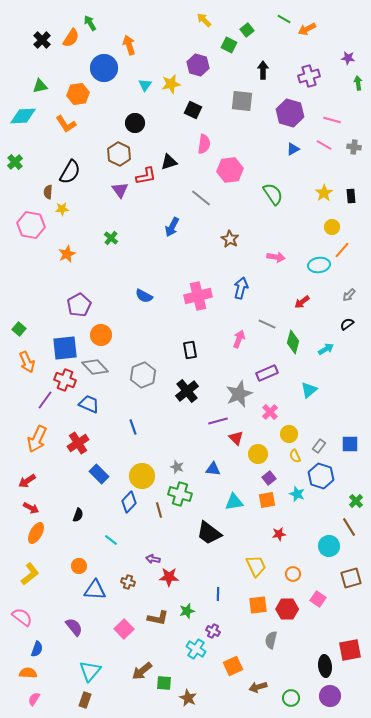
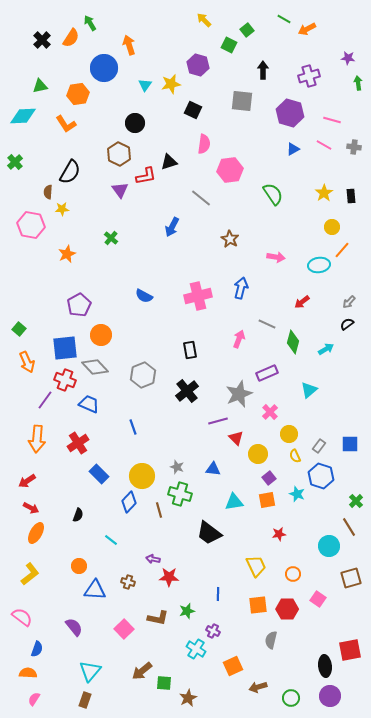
gray arrow at (349, 295): moved 7 px down
orange arrow at (37, 439): rotated 20 degrees counterclockwise
brown star at (188, 698): rotated 18 degrees clockwise
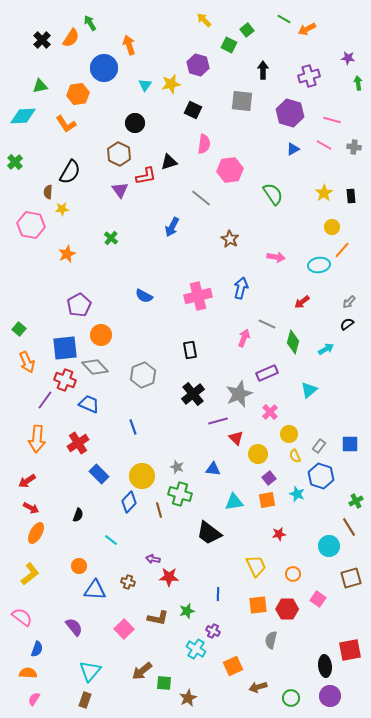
pink arrow at (239, 339): moved 5 px right, 1 px up
black cross at (187, 391): moved 6 px right, 3 px down
green cross at (356, 501): rotated 16 degrees clockwise
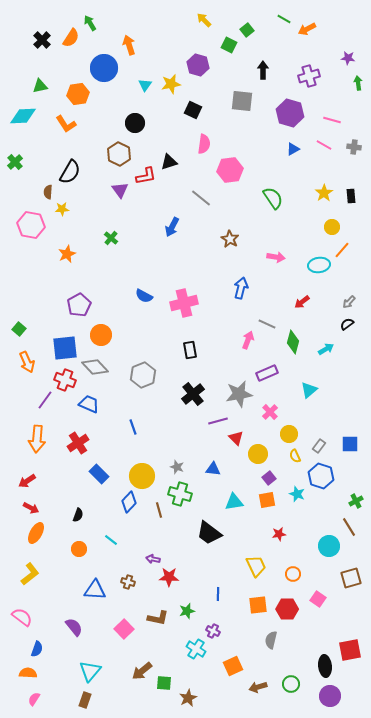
green semicircle at (273, 194): moved 4 px down
pink cross at (198, 296): moved 14 px left, 7 px down
pink arrow at (244, 338): moved 4 px right, 2 px down
gray star at (239, 394): rotated 12 degrees clockwise
orange circle at (79, 566): moved 17 px up
green circle at (291, 698): moved 14 px up
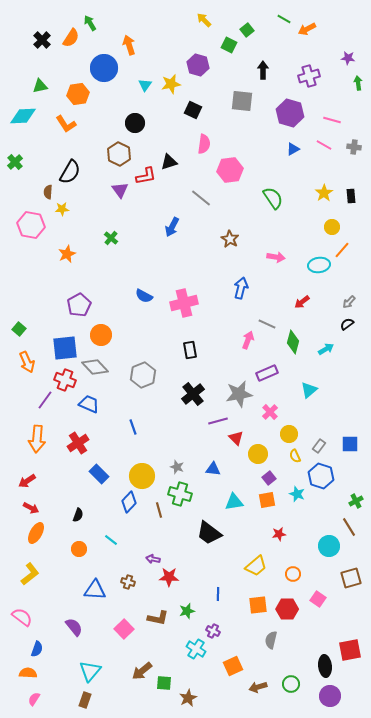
yellow trapezoid at (256, 566): rotated 75 degrees clockwise
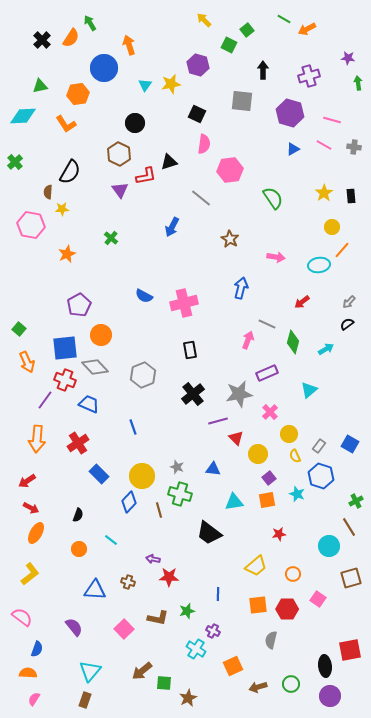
black square at (193, 110): moved 4 px right, 4 px down
blue square at (350, 444): rotated 30 degrees clockwise
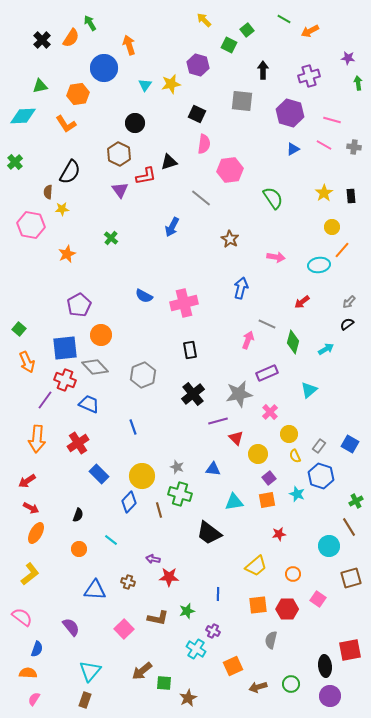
orange arrow at (307, 29): moved 3 px right, 2 px down
purple semicircle at (74, 627): moved 3 px left
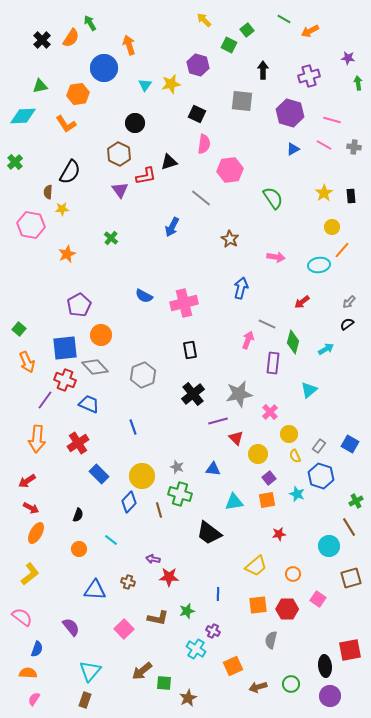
purple rectangle at (267, 373): moved 6 px right, 10 px up; rotated 60 degrees counterclockwise
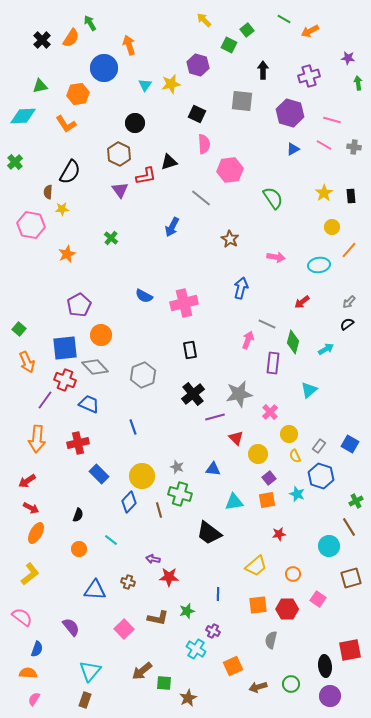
pink semicircle at (204, 144): rotated 12 degrees counterclockwise
orange line at (342, 250): moved 7 px right
purple line at (218, 421): moved 3 px left, 4 px up
red cross at (78, 443): rotated 20 degrees clockwise
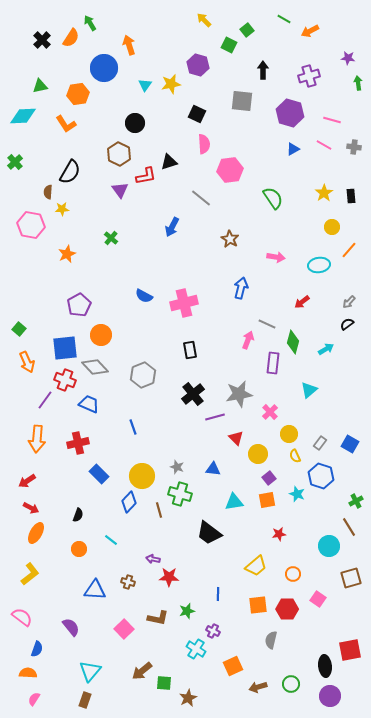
gray rectangle at (319, 446): moved 1 px right, 3 px up
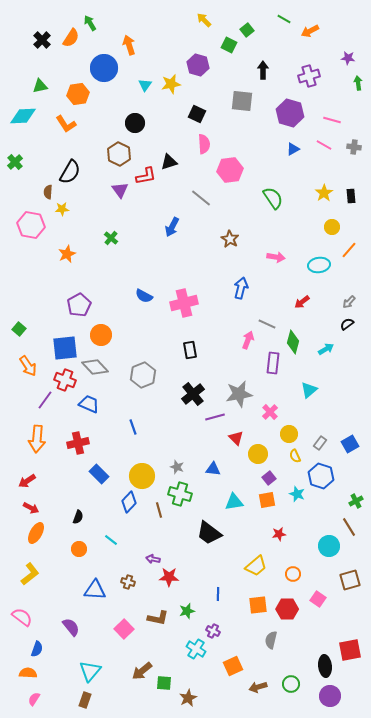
orange arrow at (27, 362): moved 1 px right, 4 px down; rotated 10 degrees counterclockwise
blue square at (350, 444): rotated 30 degrees clockwise
black semicircle at (78, 515): moved 2 px down
brown square at (351, 578): moved 1 px left, 2 px down
